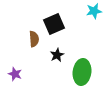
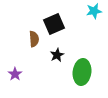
purple star: rotated 16 degrees clockwise
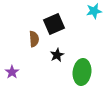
purple star: moved 3 px left, 2 px up
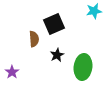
green ellipse: moved 1 px right, 5 px up
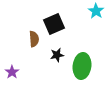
cyan star: moved 2 px right; rotated 28 degrees counterclockwise
black star: rotated 16 degrees clockwise
green ellipse: moved 1 px left, 1 px up
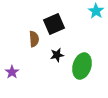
green ellipse: rotated 10 degrees clockwise
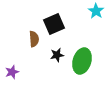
green ellipse: moved 5 px up
purple star: rotated 16 degrees clockwise
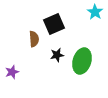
cyan star: moved 1 px left, 1 px down
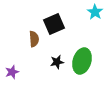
black star: moved 7 px down
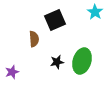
black square: moved 1 px right, 4 px up
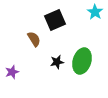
brown semicircle: rotated 28 degrees counterclockwise
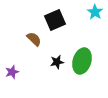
brown semicircle: rotated 14 degrees counterclockwise
